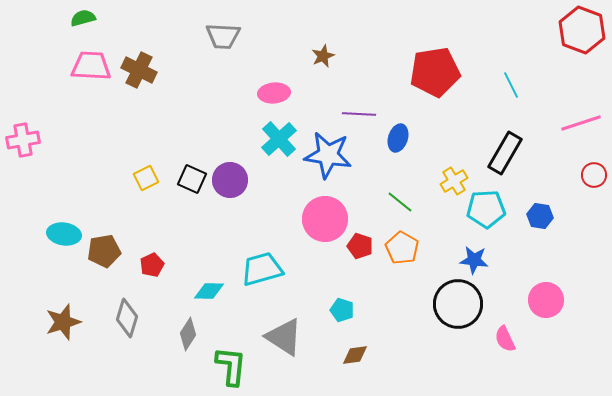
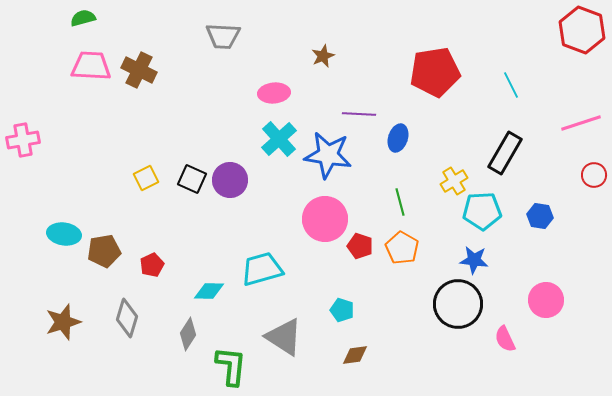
green line at (400, 202): rotated 36 degrees clockwise
cyan pentagon at (486, 209): moved 4 px left, 2 px down
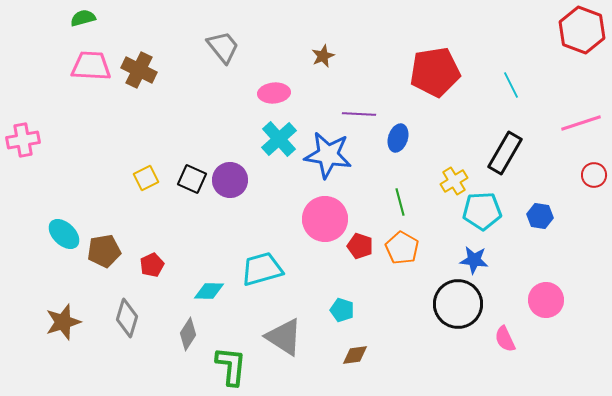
gray trapezoid at (223, 36): moved 11 px down; rotated 132 degrees counterclockwise
cyan ellipse at (64, 234): rotated 36 degrees clockwise
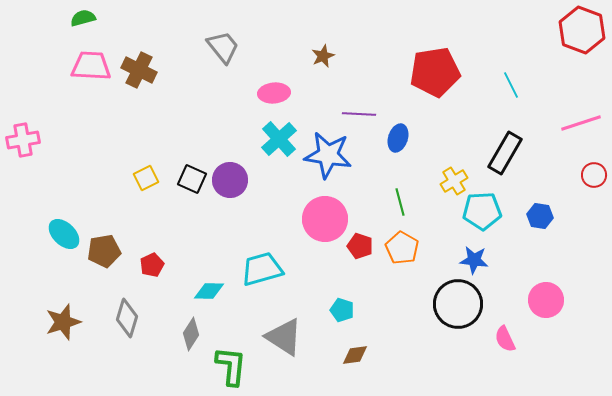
gray diamond at (188, 334): moved 3 px right
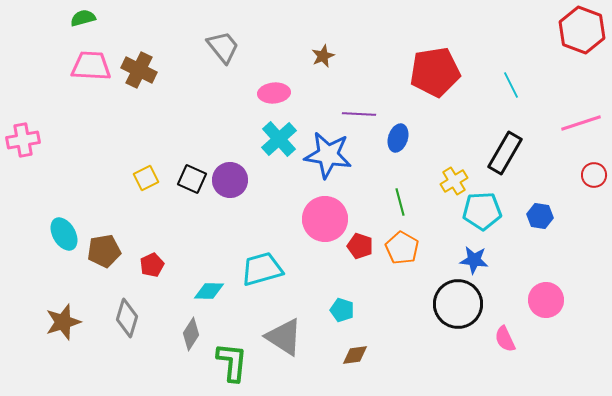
cyan ellipse at (64, 234): rotated 16 degrees clockwise
green L-shape at (231, 366): moved 1 px right, 4 px up
